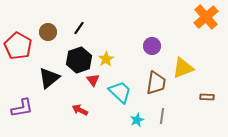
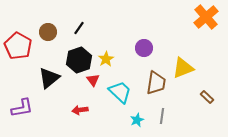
purple circle: moved 8 px left, 2 px down
brown rectangle: rotated 40 degrees clockwise
red arrow: rotated 35 degrees counterclockwise
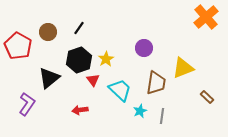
cyan trapezoid: moved 2 px up
purple L-shape: moved 5 px right, 4 px up; rotated 45 degrees counterclockwise
cyan star: moved 3 px right, 9 px up
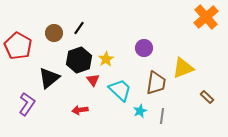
brown circle: moved 6 px right, 1 px down
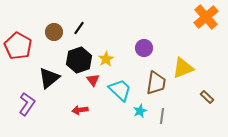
brown circle: moved 1 px up
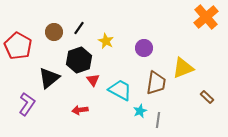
yellow star: moved 18 px up; rotated 14 degrees counterclockwise
cyan trapezoid: rotated 15 degrees counterclockwise
gray line: moved 4 px left, 4 px down
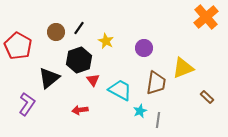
brown circle: moved 2 px right
